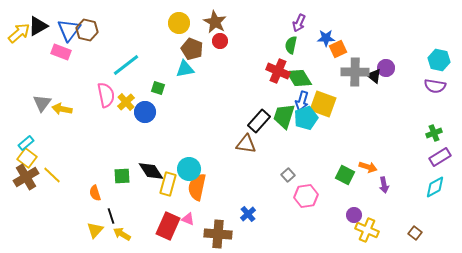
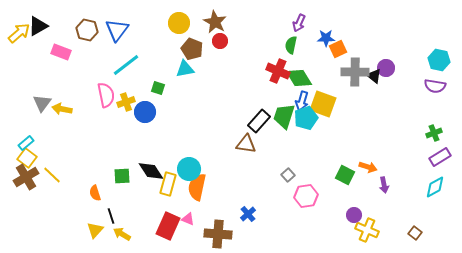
blue triangle at (69, 30): moved 48 px right
yellow cross at (126, 102): rotated 24 degrees clockwise
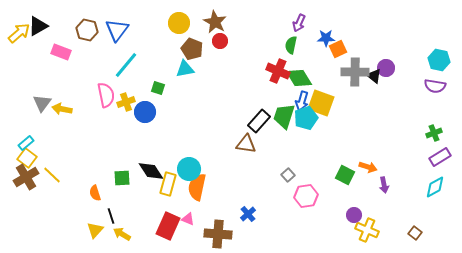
cyan line at (126, 65): rotated 12 degrees counterclockwise
yellow square at (323, 104): moved 2 px left, 1 px up
green square at (122, 176): moved 2 px down
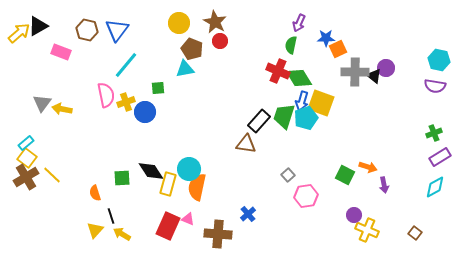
green square at (158, 88): rotated 24 degrees counterclockwise
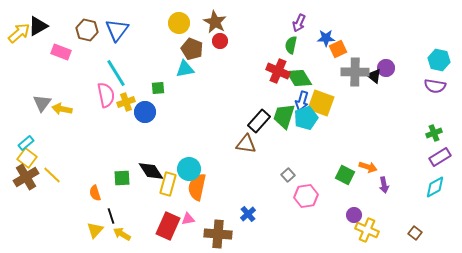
cyan line at (126, 65): moved 10 px left, 8 px down; rotated 72 degrees counterclockwise
pink triangle at (188, 219): rotated 32 degrees counterclockwise
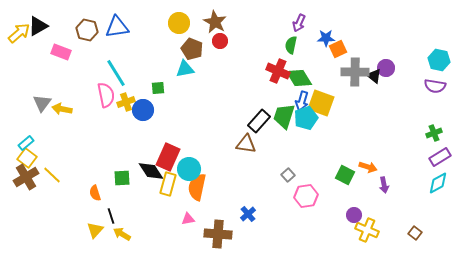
blue triangle at (117, 30): moved 3 px up; rotated 45 degrees clockwise
blue circle at (145, 112): moved 2 px left, 2 px up
cyan diamond at (435, 187): moved 3 px right, 4 px up
red rectangle at (168, 226): moved 69 px up
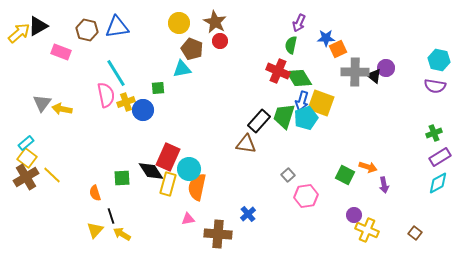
cyan triangle at (185, 69): moved 3 px left
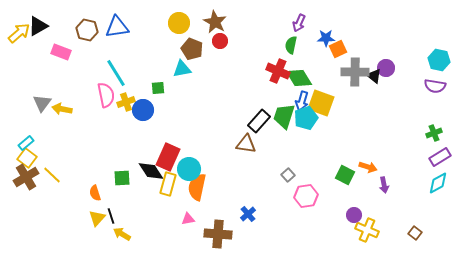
yellow triangle at (95, 230): moved 2 px right, 12 px up
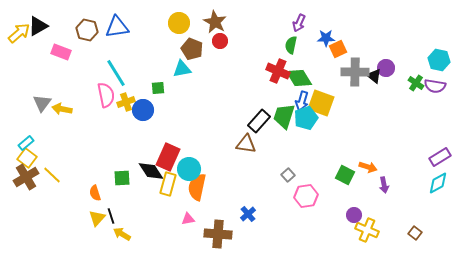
green cross at (434, 133): moved 18 px left, 50 px up; rotated 35 degrees counterclockwise
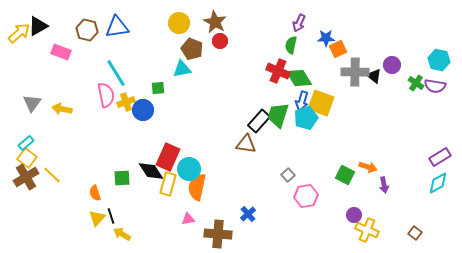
purple circle at (386, 68): moved 6 px right, 3 px up
gray triangle at (42, 103): moved 10 px left
green trapezoid at (284, 116): moved 6 px left, 1 px up
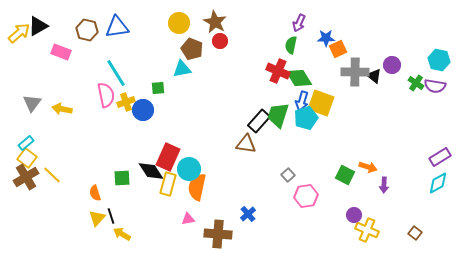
purple arrow at (384, 185): rotated 14 degrees clockwise
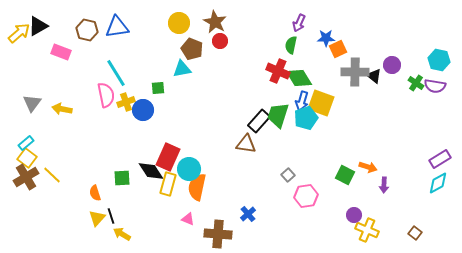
purple rectangle at (440, 157): moved 2 px down
pink triangle at (188, 219): rotated 32 degrees clockwise
